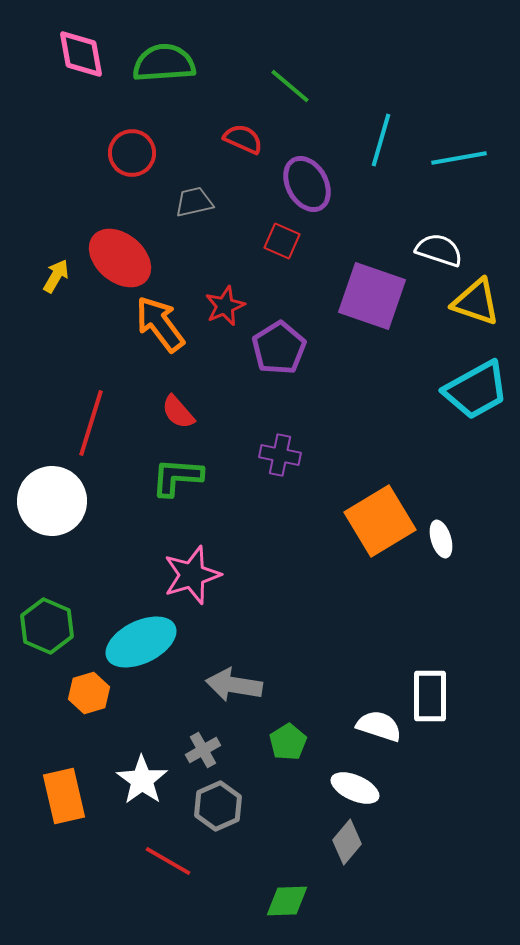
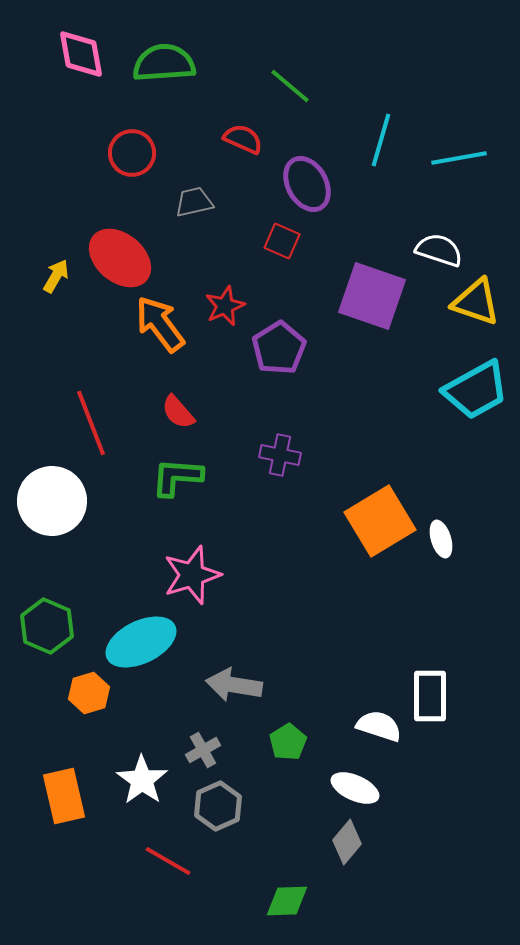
red line at (91, 423): rotated 38 degrees counterclockwise
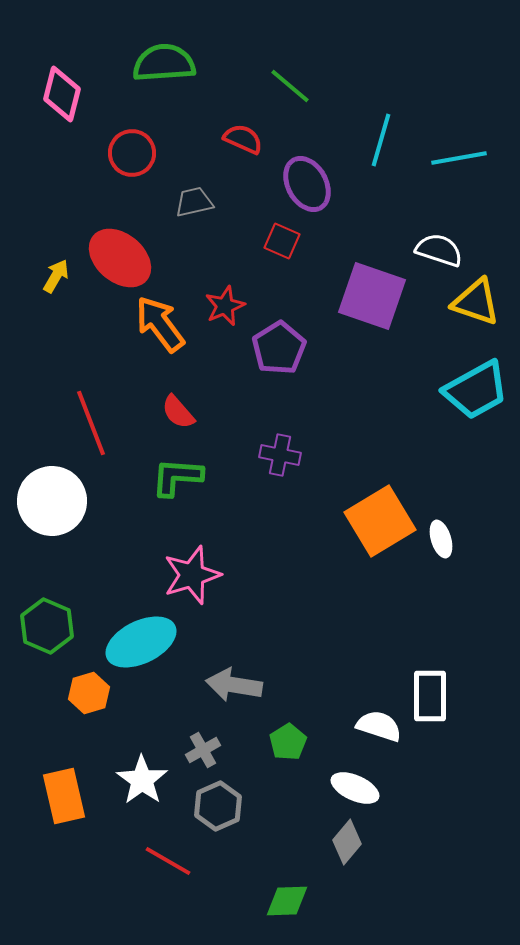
pink diamond at (81, 54): moved 19 px left, 40 px down; rotated 24 degrees clockwise
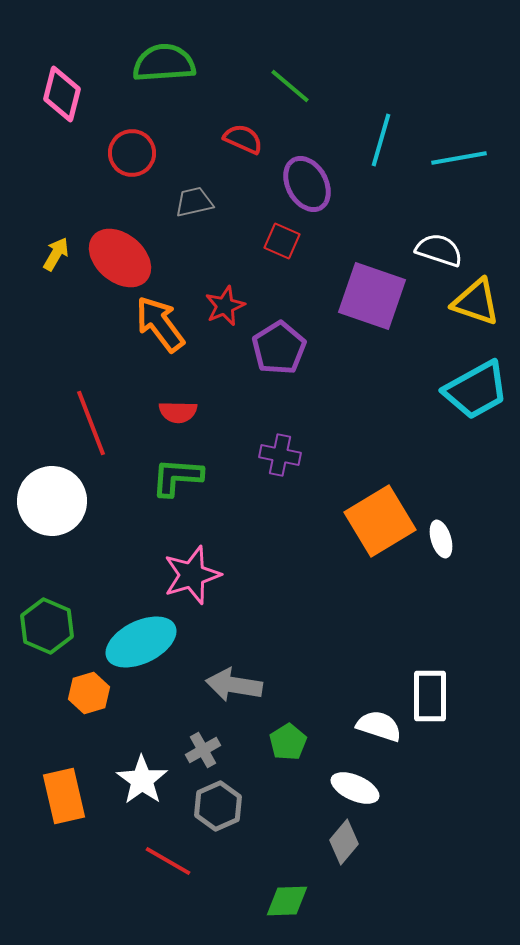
yellow arrow at (56, 276): moved 22 px up
red semicircle at (178, 412): rotated 48 degrees counterclockwise
gray diamond at (347, 842): moved 3 px left
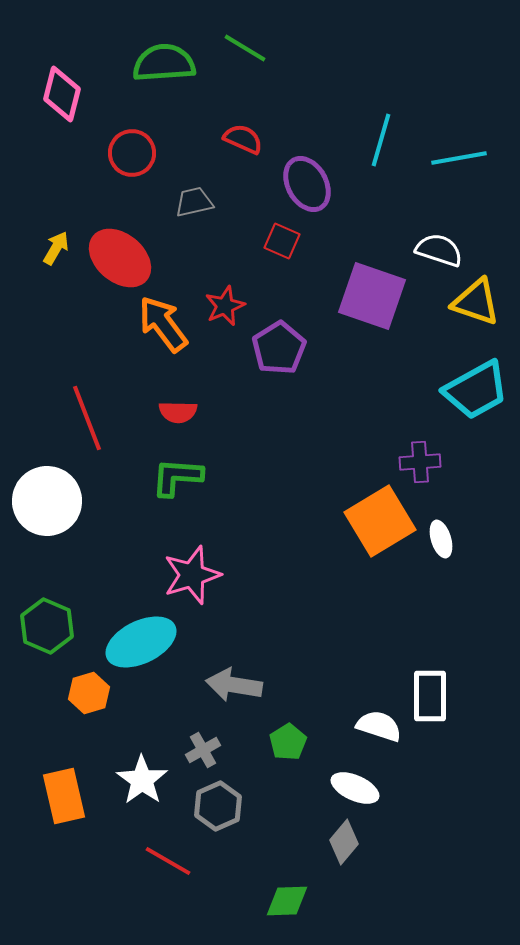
green line at (290, 86): moved 45 px left, 38 px up; rotated 9 degrees counterclockwise
yellow arrow at (56, 254): moved 6 px up
orange arrow at (160, 324): moved 3 px right
red line at (91, 423): moved 4 px left, 5 px up
purple cross at (280, 455): moved 140 px right, 7 px down; rotated 15 degrees counterclockwise
white circle at (52, 501): moved 5 px left
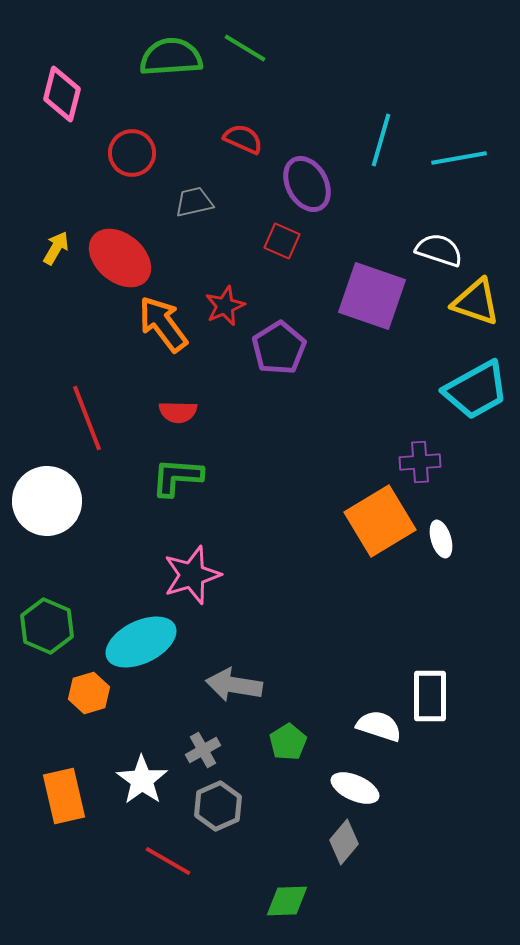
green semicircle at (164, 63): moved 7 px right, 6 px up
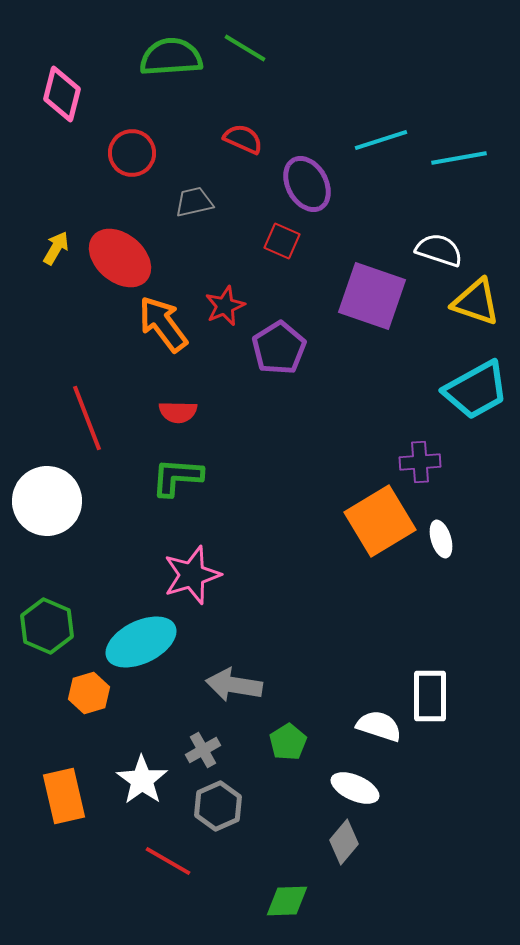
cyan line at (381, 140): rotated 56 degrees clockwise
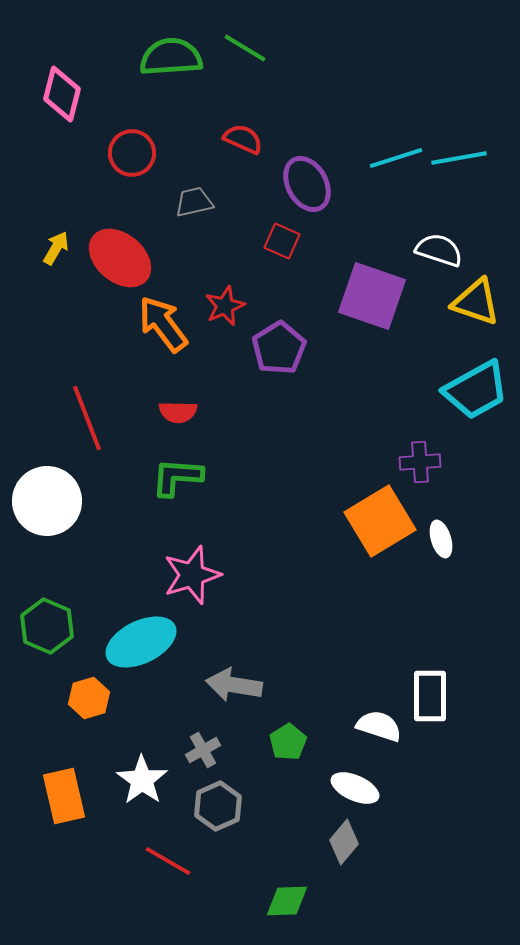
cyan line at (381, 140): moved 15 px right, 18 px down
orange hexagon at (89, 693): moved 5 px down
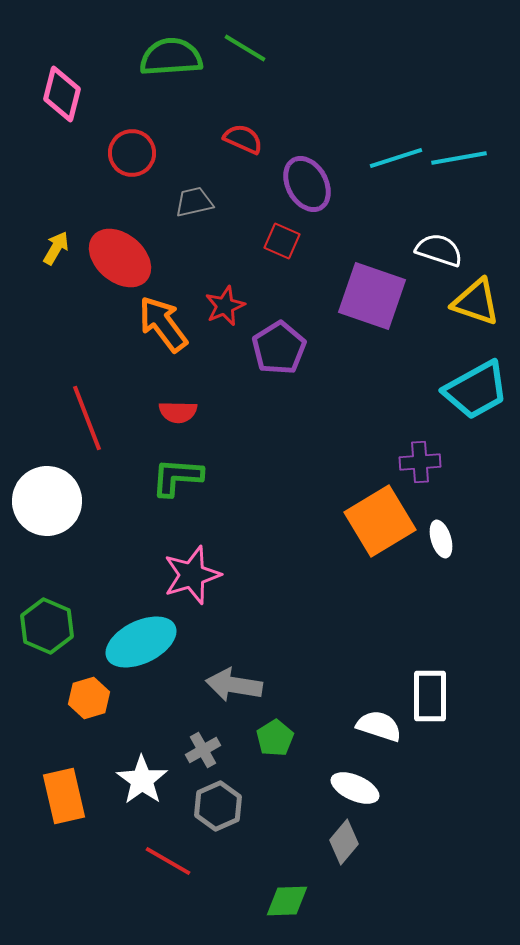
green pentagon at (288, 742): moved 13 px left, 4 px up
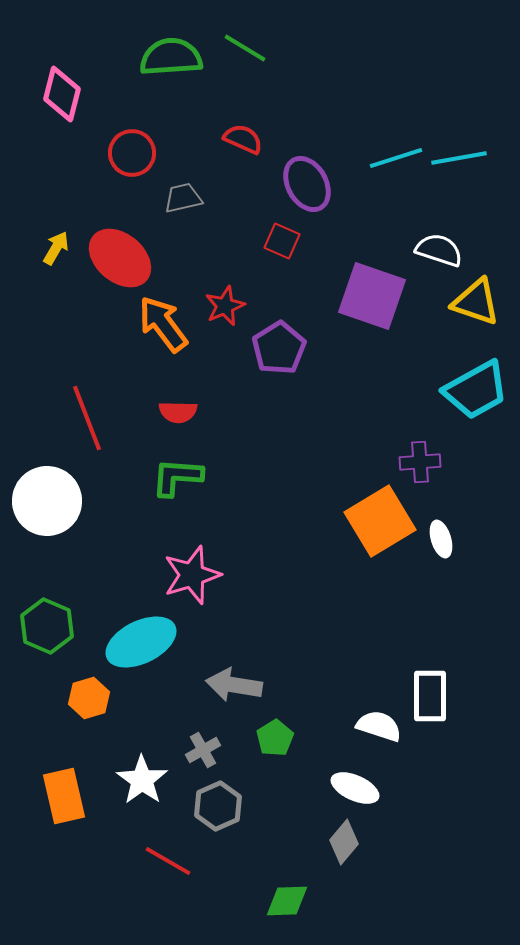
gray trapezoid at (194, 202): moved 11 px left, 4 px up
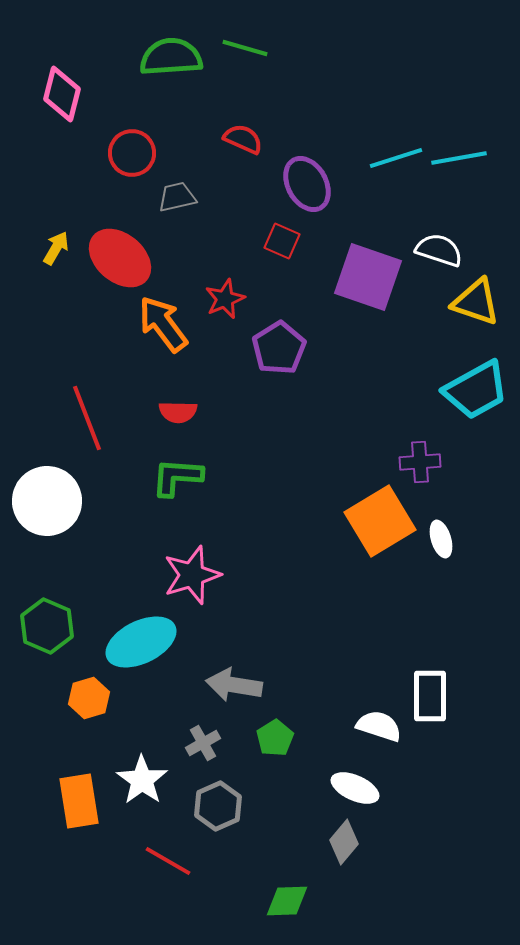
green line at (245, 48): rotated 15 degrees counterclockwise
gray trapezoid at (183, 198): moved 6 px left, 1 px up
purple square at (372, 296): moved 4 px left, 19 px up
red star at (225, 306): moved 7 px up
gray cross at (203, 750): moved 7 px up
orange rectangle at (64, 796): moved 15 px right, 5 px down; rotated 4 degrees clockwise
